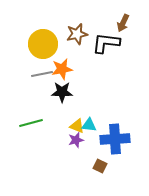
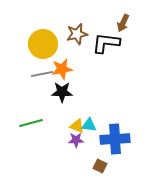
purple star: rotated 14 degrees clockwise
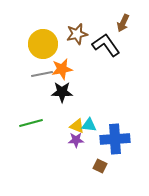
black L-shape: moved 2 px down; rotated 48 degrees clockwise
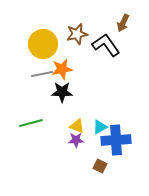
cyan triangle: moved 11 px right, 2 px down; rotated 35 degrees counterclockwise
blue cross: moved 1 px right, 1 px down
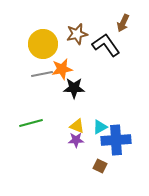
black star: moved 12 px right, 4 px up
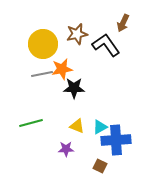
purple star: moved 10 px left, 9 px down
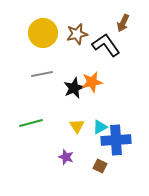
yellow circle: moved 11 px up
orange star: moved 30 px right, 13 px down
black star: rotated 25 degrees counterclockwise
yellow triangle: rotated 35 degrees clockwise
purple star: moved 8 px down; rotated 21 degrees clockwise
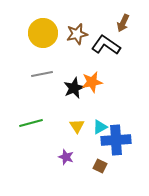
black L-shape: rotated 20 degrees counterclockwise
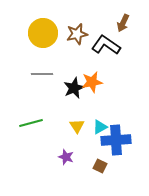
gray line: rotated 10 degrees clockwise
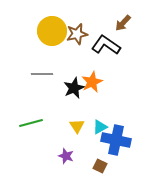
brown arrow: rotated 18 degrees clockwise
yellow circle: moved 9 px right, 2 px up
orange star: rotated 15 degrees counterclockwise
blue cross: rotated 16 degrees clockwise
purple star: moved 1 px up
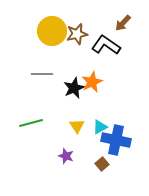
brown square: moved 2 px right, 2 px up; rotated 24 degrees clockwise
